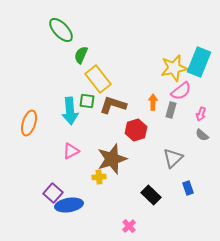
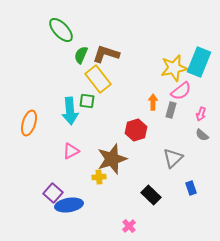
brown L-shape: moved 7 px left, 51 px up
blue rectangle: moved 3 px right
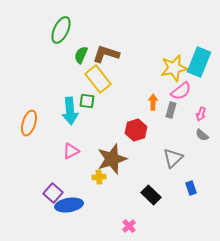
green ellipse: rotated 68 degrees clockwise
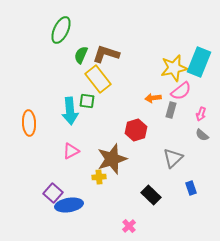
orange arrow: moved 4 px up; rotated 98 degrees counterclockwise
orange ellipse: rotated 20 degrees counterclockwise
